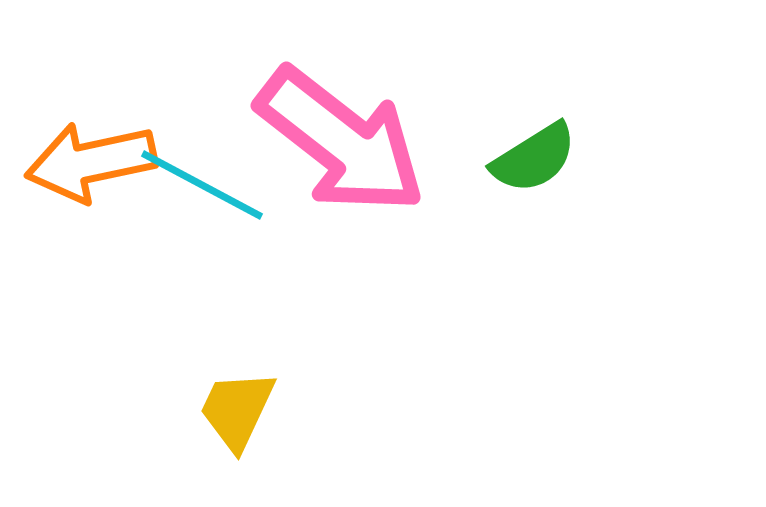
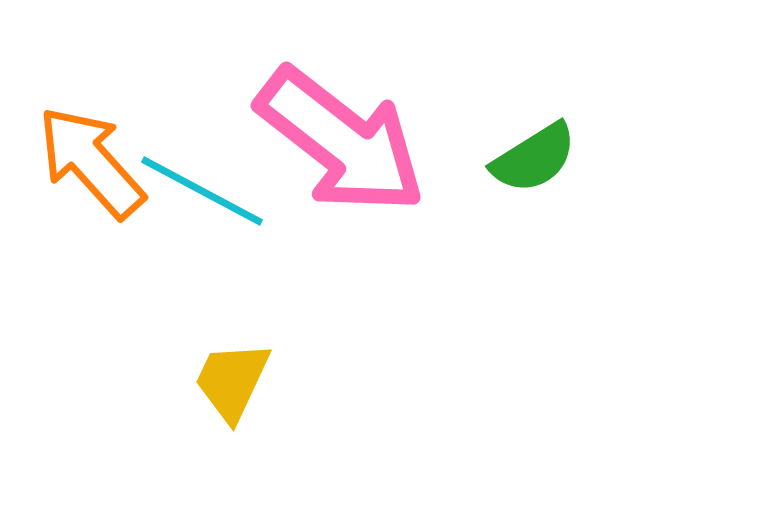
orange arrow: rotated 60 degrees clockwise
cyan line: moved 6 px down
yellow trapezoid: moved 5 px left, 29 px up
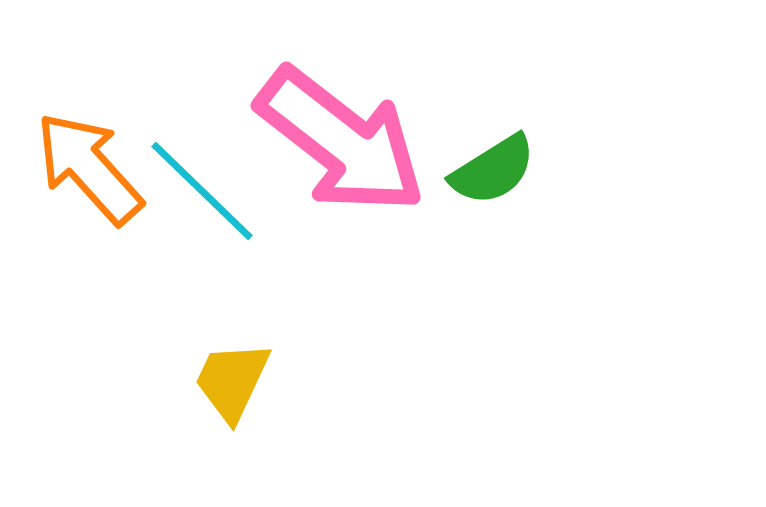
green semicircle: moved 41 px left, 12 px down
orange arrow: moved 2 px left, 6 px down
cyan line: rotated 16 degrees clockwise
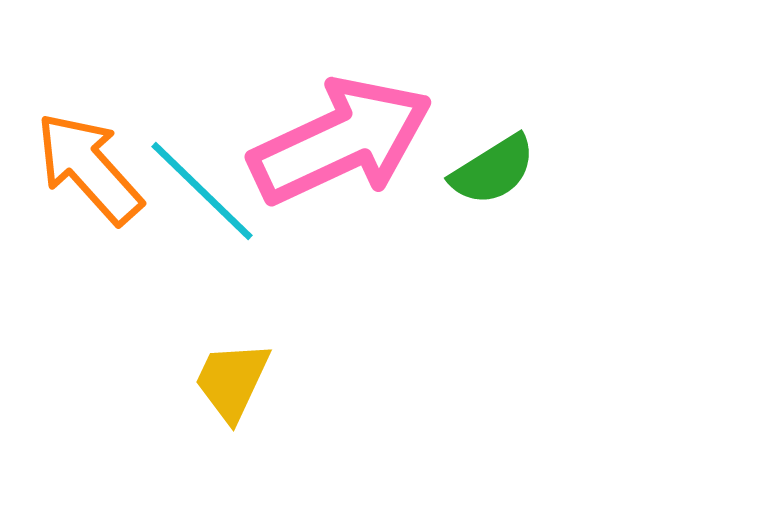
pink arrow: rotated 63 degrees counterclockwise
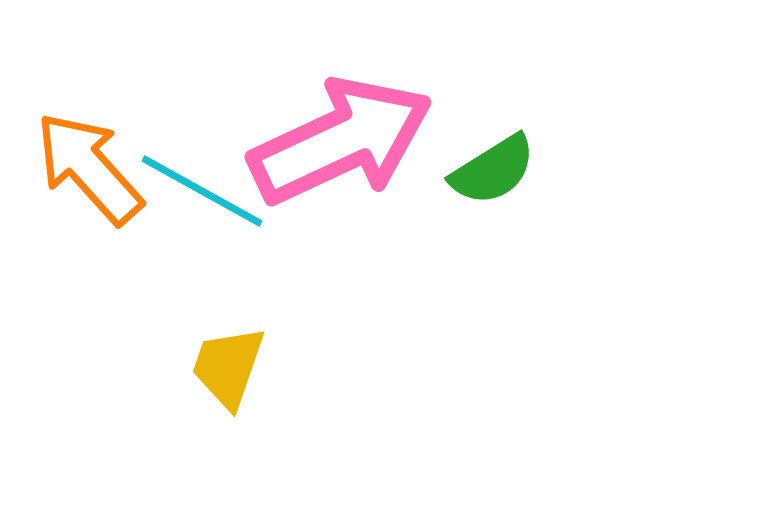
cyan line: rotated 15 degrees counterclockwise
yellow trapezoid: moved 4 px left, 14 px up; rotated 6 degrees counterclockwise
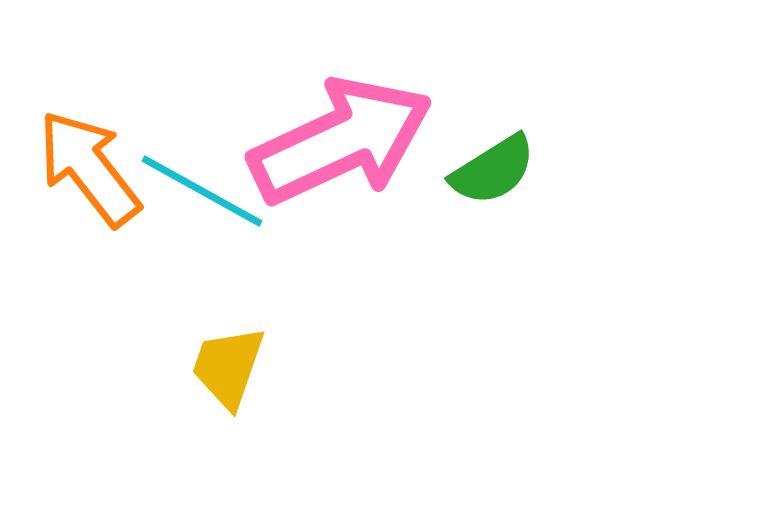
orange arrow: rotated 4 degrees clockwise
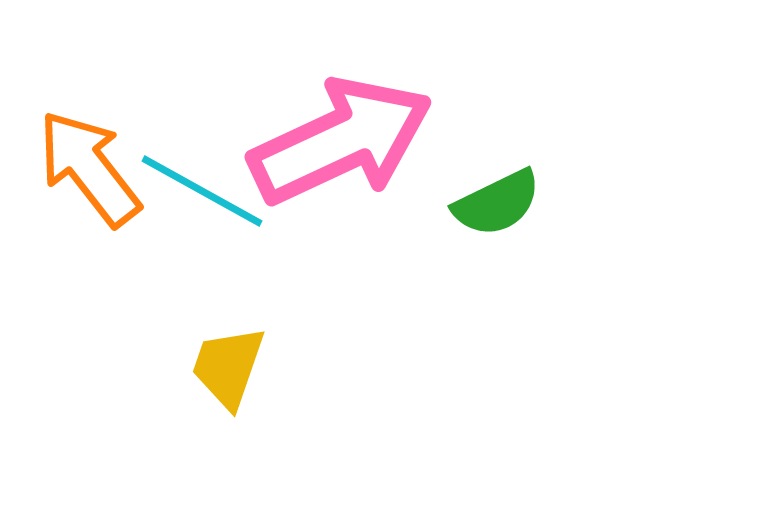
green semicircle: moved 4 px right, 33 px down; rotated 6 degrees clockwise
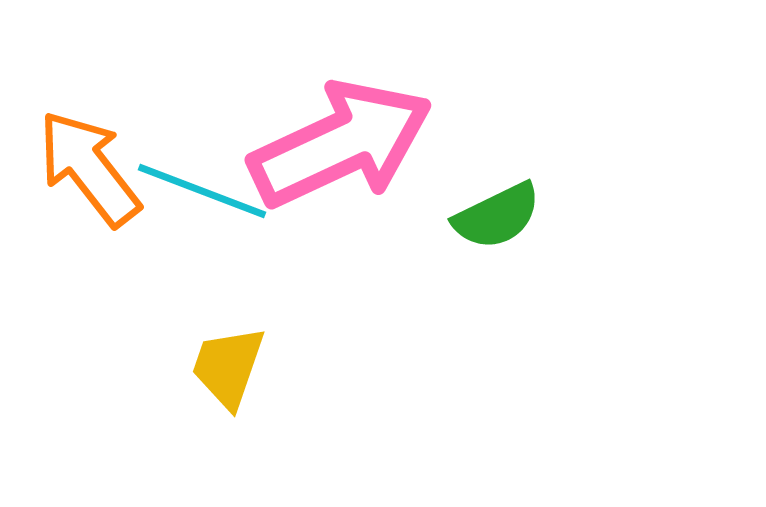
pink arrow: moved 3 px down
cyan line: rotated 8 degrees counterclockwise
green semicircle: moved 13 px down
